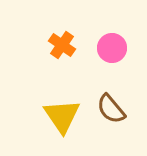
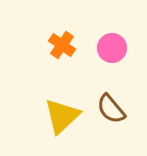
yellow triangle: rotated 21 degrees clockwise
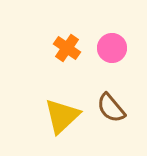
orange cross: moved 5 px right, 3 px down
brown semicircle: moved 1 px up
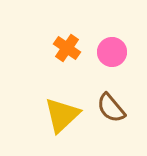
pink circle: moved 4 px down
yellow triangle: moved 1 px up
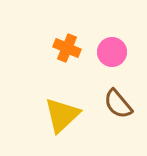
orange cross: rotated 12 degrees counterclockwise
brown semicircle: moved 7 px right, 4 px up
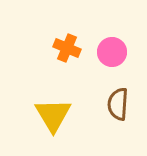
brown semicircle: rotated 44 degrees clockwise
yellow triangle: moved 9 px left; rotated 18 degrees counterclockwise
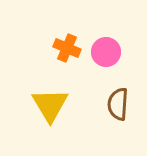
pink circle: moved 6 px left
yellow triangle: moved 3 px left, 10 px up
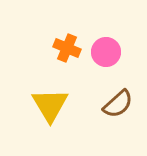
brown semicircle: rotated 136 degrees counterclockwise
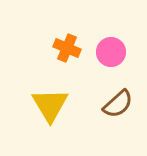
pink circle: moved 5 px right
